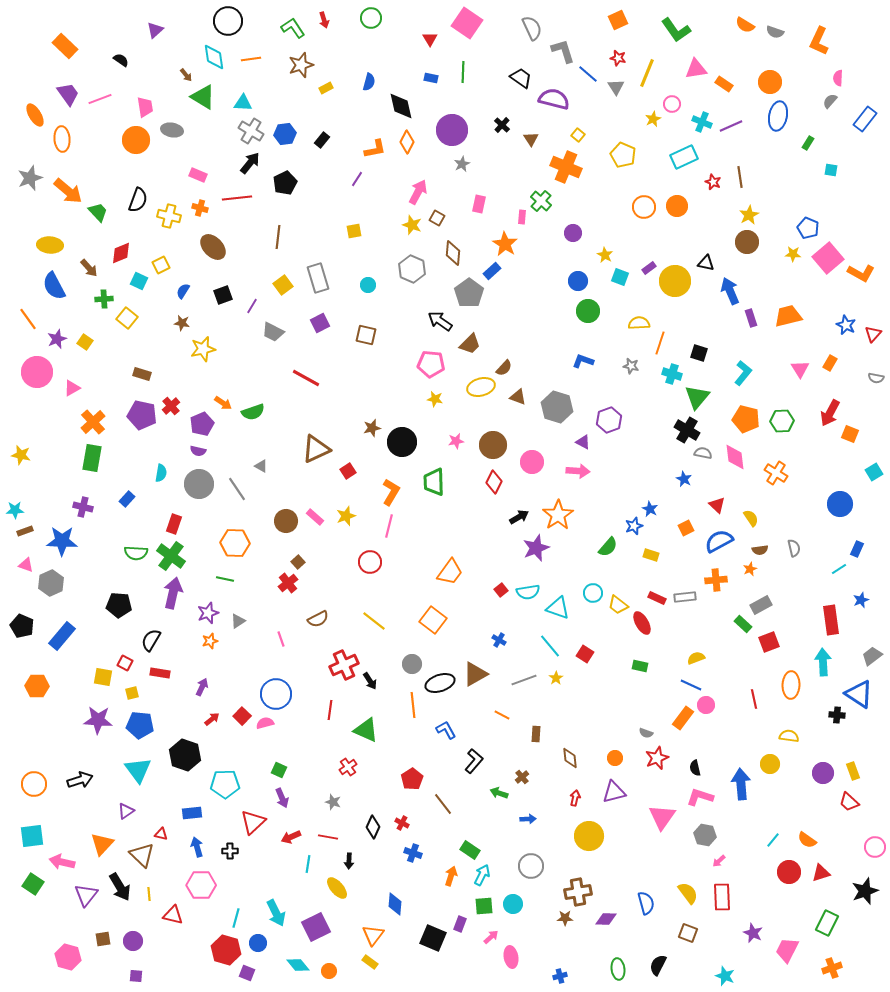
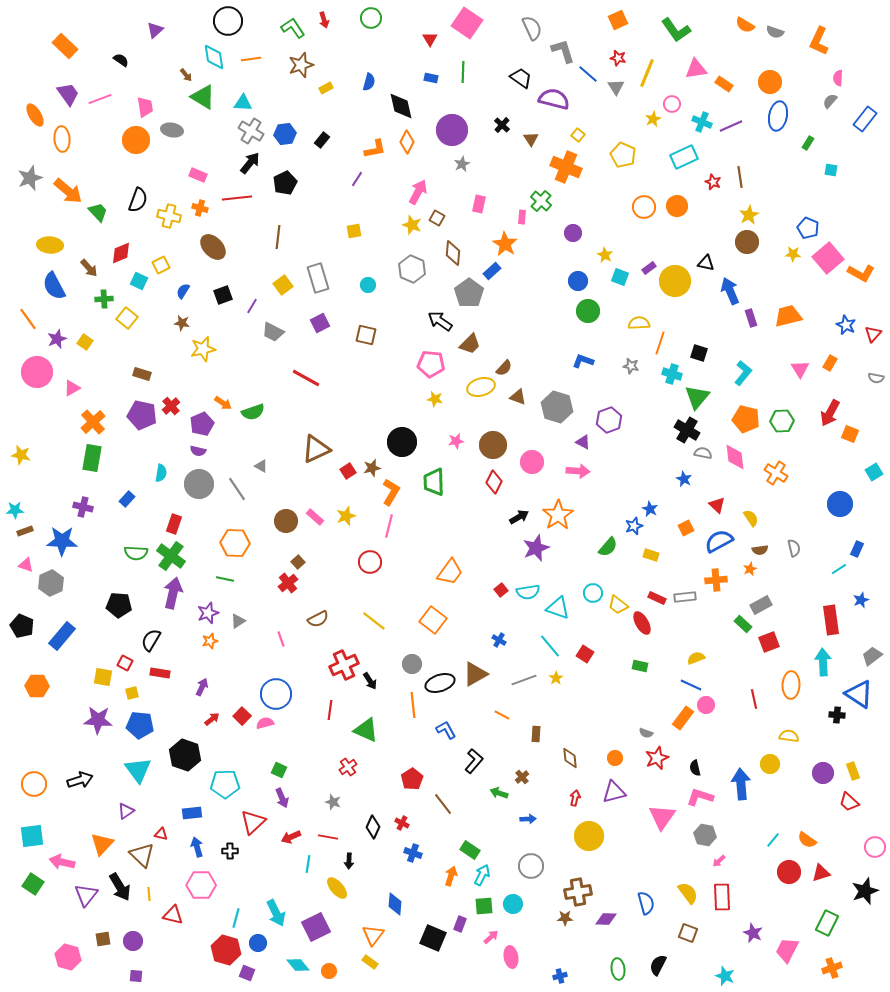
brown star at (372, 428): moved 40 px down
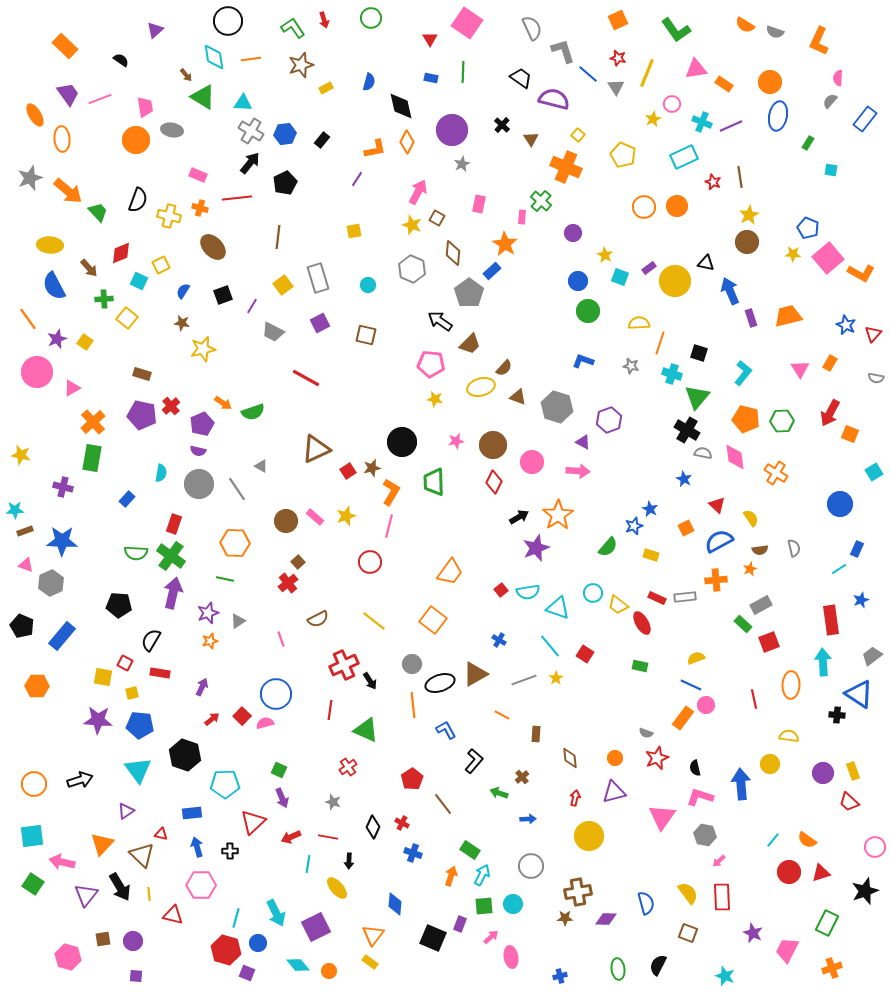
purple cross at (83, 507): moved 20 px left, 20 px up
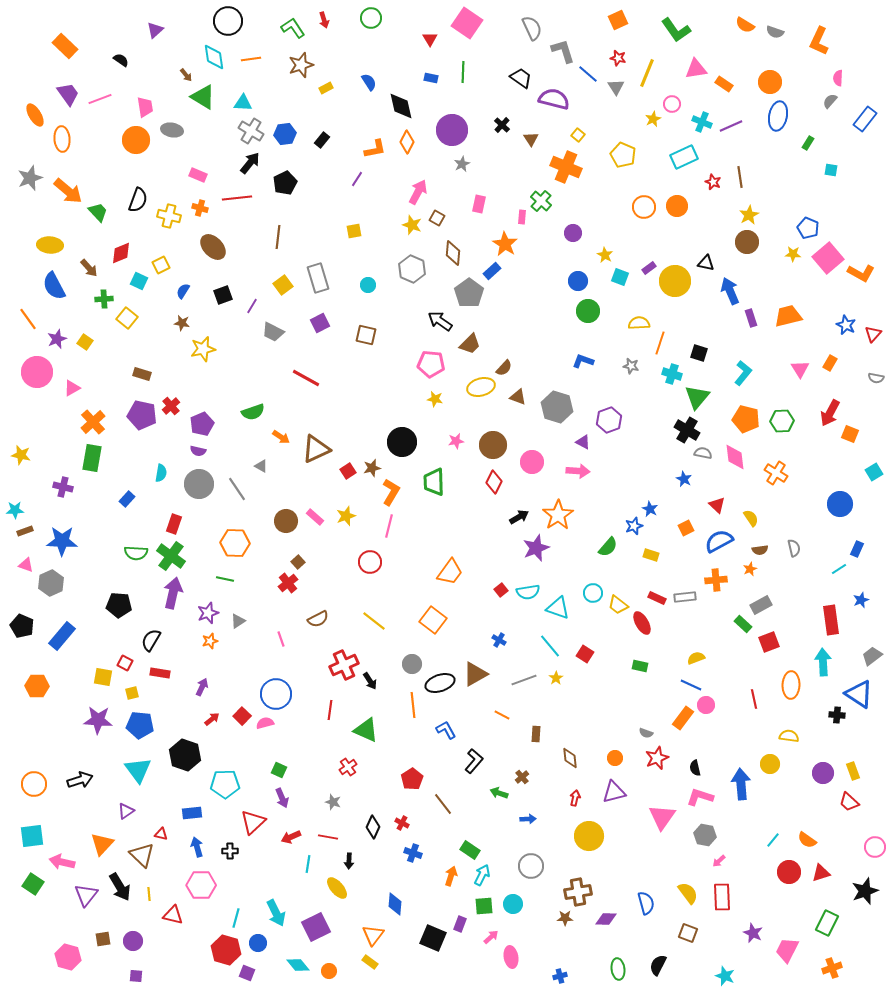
blue semicircle at (369, 82): rotated 48 degrees counterclockwise
orange arrow at (223, 403): moved 58 px right, 34 px down
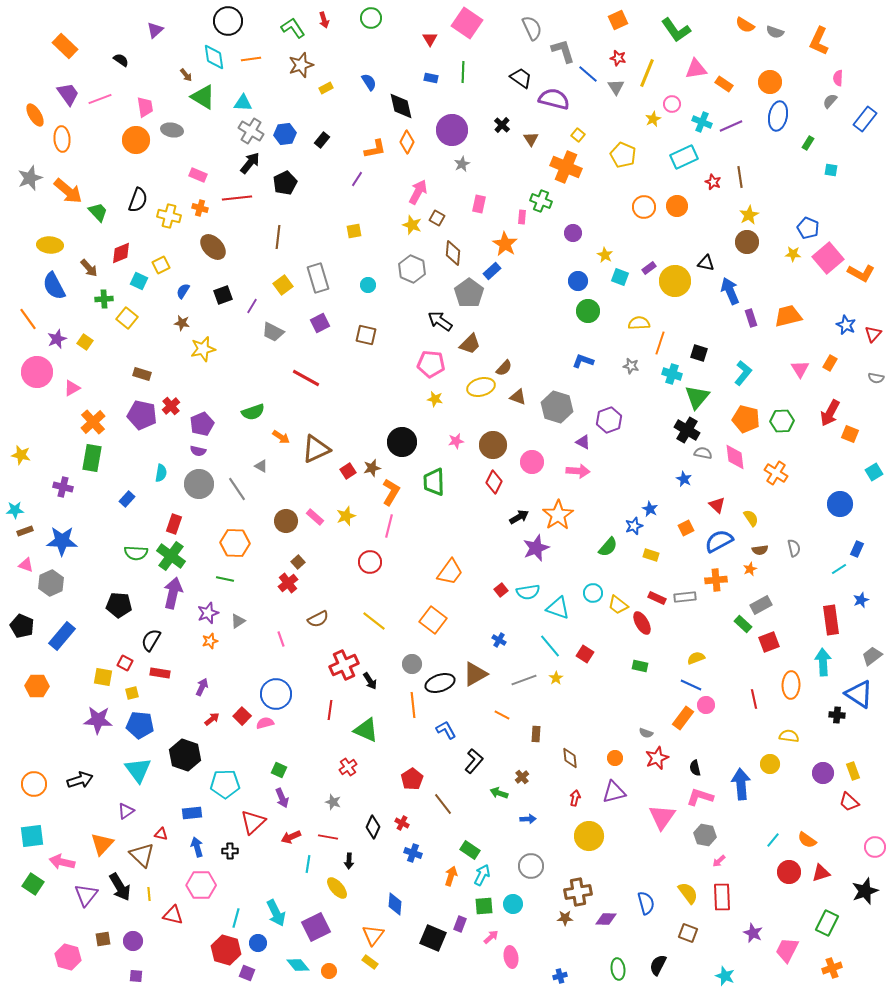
green cross at (541, 201): rotated 20 degrees counterclockwise
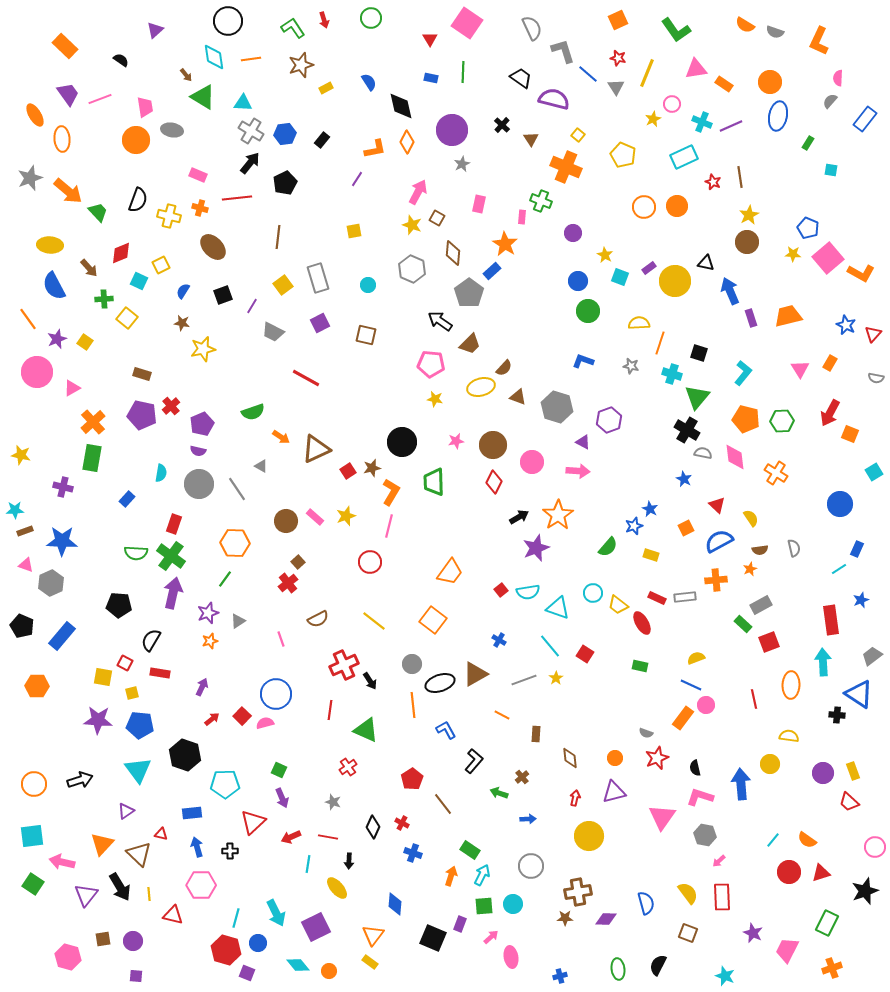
green line at (225, 579): rotated 66 degrees counterclockwise
brown triangle at (142, 855): moved 3 px left, 1 px up
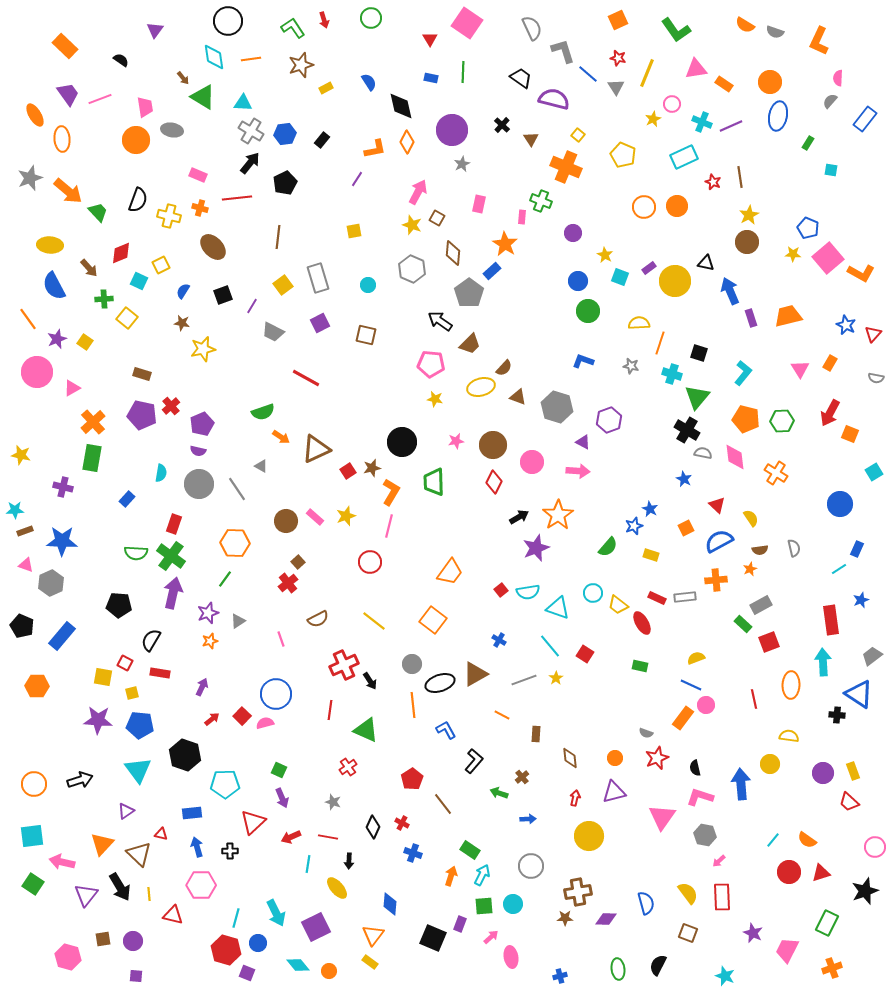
purple triangle at (155, 30): rotated 12 degrees counterclockwise
brown arrow at (186, 75): moved 3 px left, 3 px down
green semicircle at (253, 412): moved 10 px right
blue diamond at (395, 904): moved 5 px left
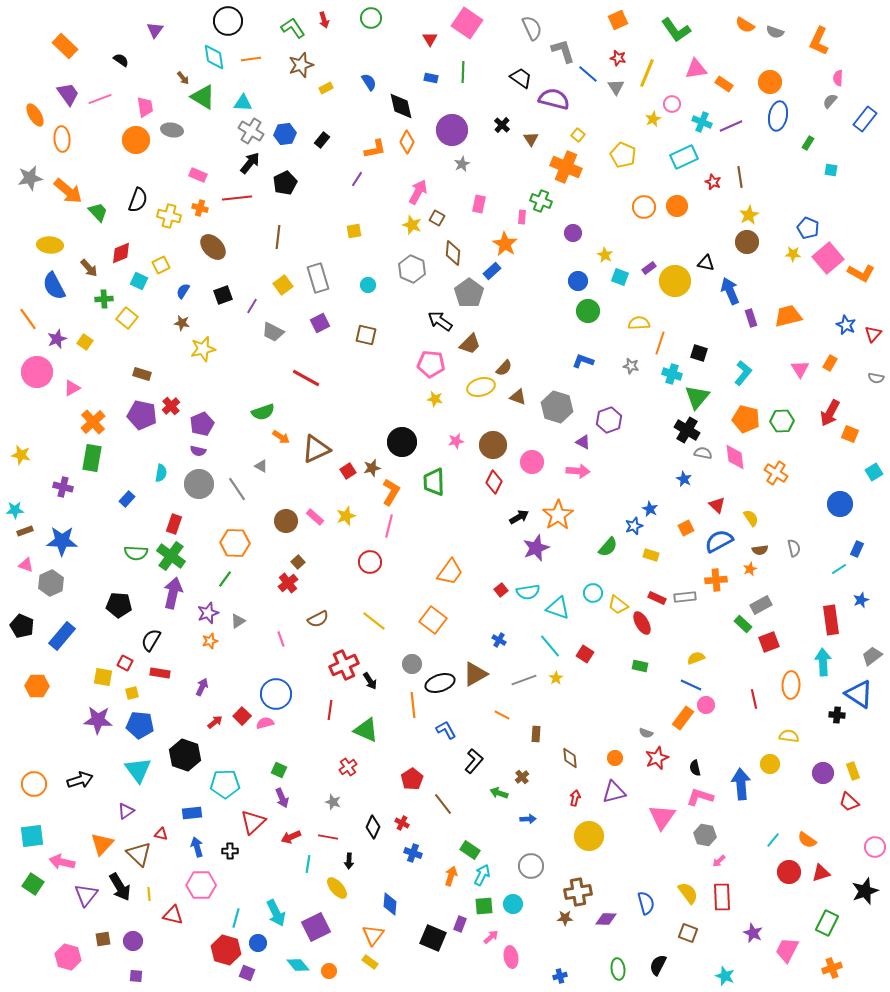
gray star at (30, 178): rotated 10 degrees clockwise
red arrow at (212, 719): moved 3 px right, 3 px down
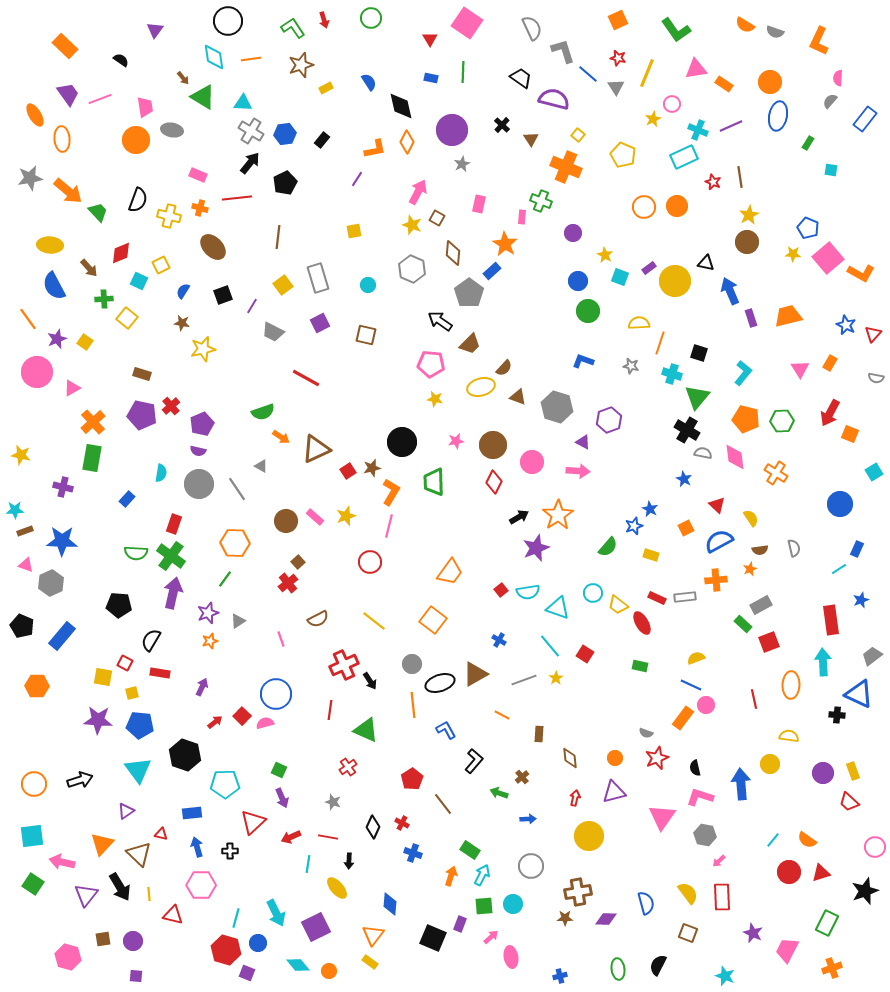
cyan cross at (702, 122): moved 4 px left, 8 px down
blue triangle at (859, 694): rotated 8 degrees counterclockwise
brown rectangle at (536, 734): moved 3 px right
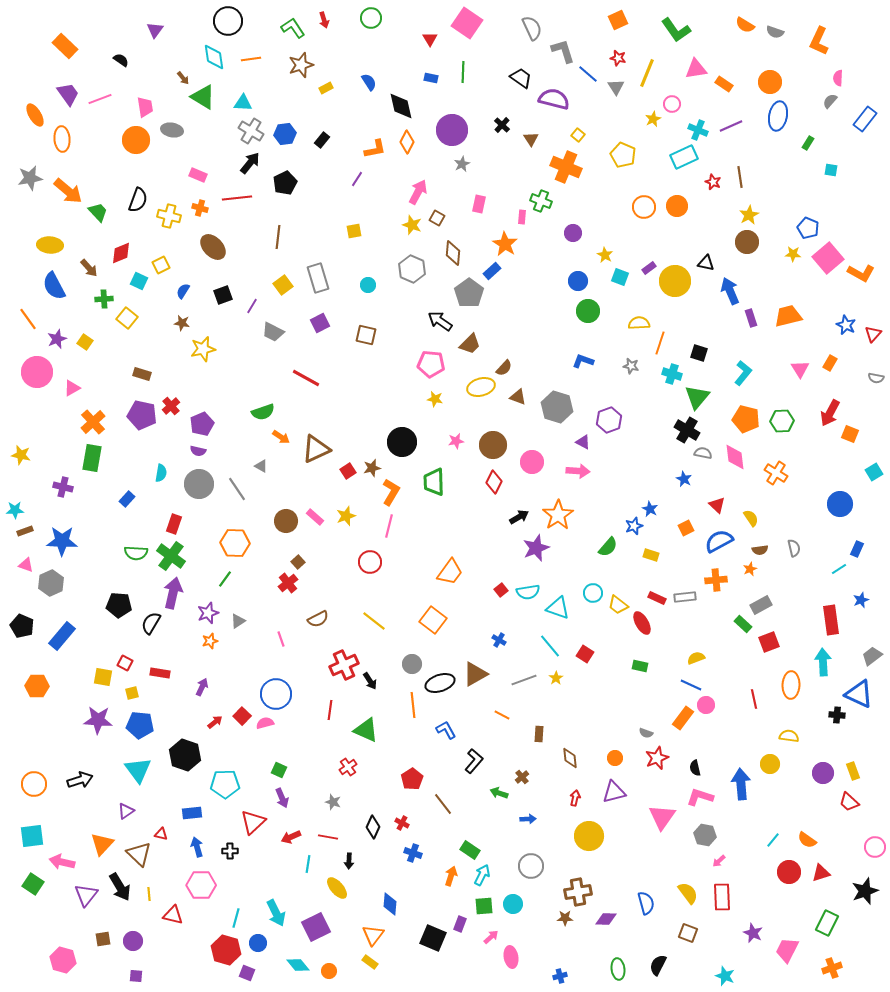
black semicircle at (151, 640): moved 17 px up
pink hexagon at (68, 957): moved 5 px left, 3 px down
